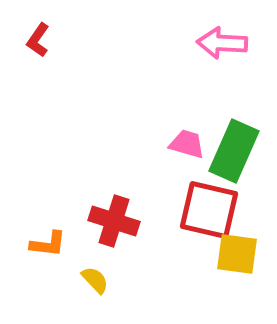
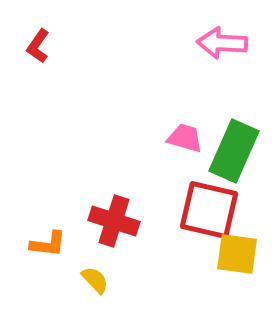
red L-shape: moved 6 px down
pink trapezoid: moved 2 px left, 6 px up
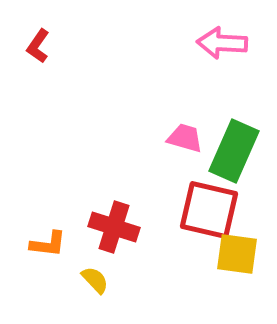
red cross: moved 6 px down
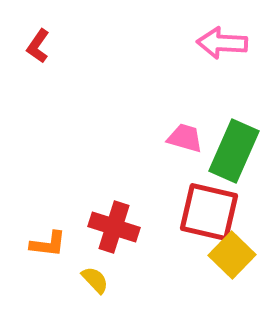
red square: moved 2 px down
yellow square: moved 5 px left, 1 px down; rotated 36 degrees clockwise
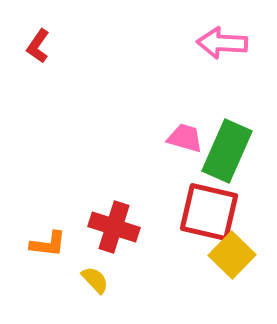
green rectangle: moved 7 px left
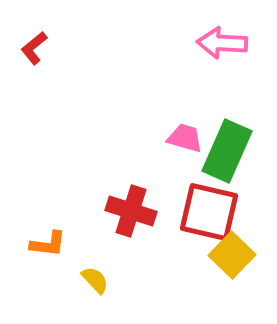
red L-shape: moved 4 px left, 2 px down; rotated 16 degrees clockwise
red cross: moved 17 px right, 16 px up
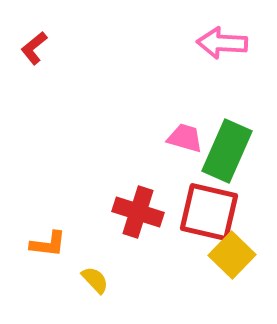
red cross: moved 7 px right, 1 px down
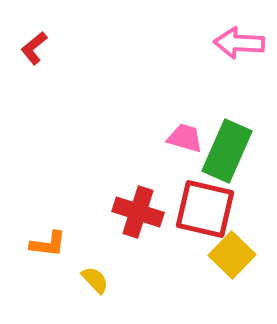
pink arrow: moved 17 px right
red square: moved 4 px left, 3 px up
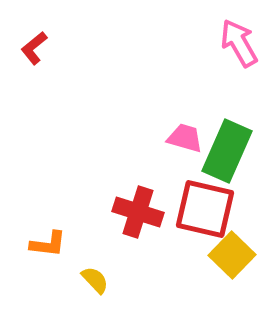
pink arrow: rotated 57 degrees clockwise
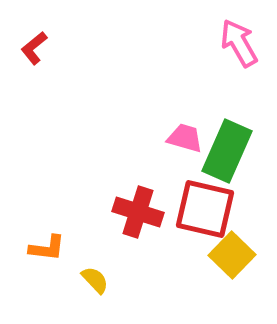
orange L-shape: moved 1 px left, 4 px down
